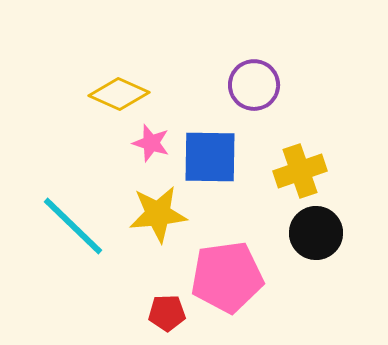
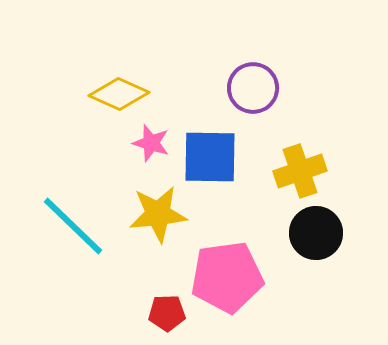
purple circle: moved 1 px left, 3 px down
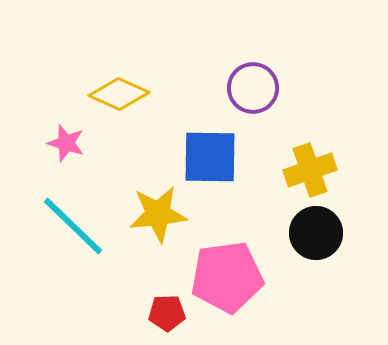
pink star: moved 85 px left
yellow cross: moved 10 px right, 1 px up
